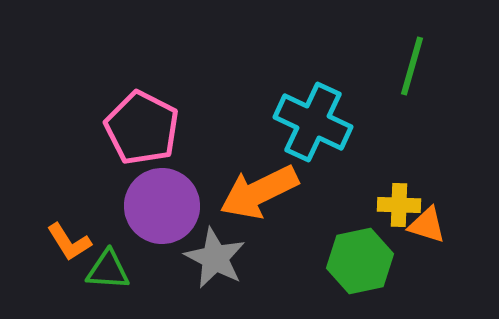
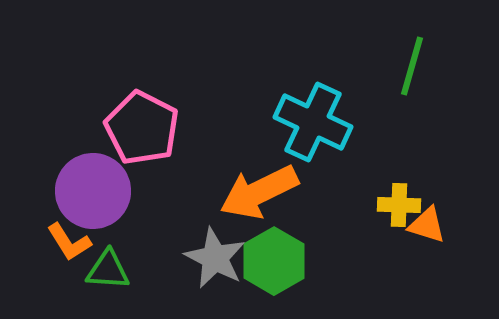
purple circle: moved 69 px left, 15 px up
green hexagon: moved 86 px left; rotated 18 degrees counterclockwise
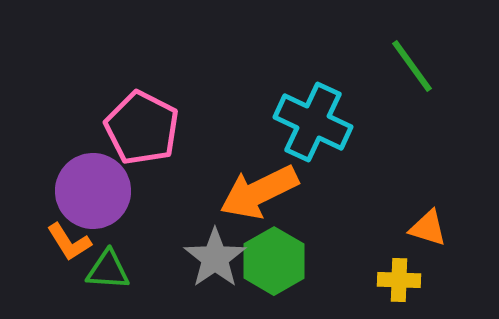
green line: rotated 52 degrees counterclockwise
yellow cross: moved 75 px down
orange triangle: moved 1 px right, 3 px down
gray star: rotated 10 degrees clockwise
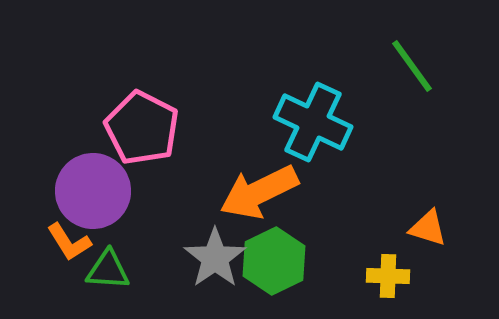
green hexagon: rotated 4 degrees clockwise
yellow cross: moved 11 px left, 4 px up
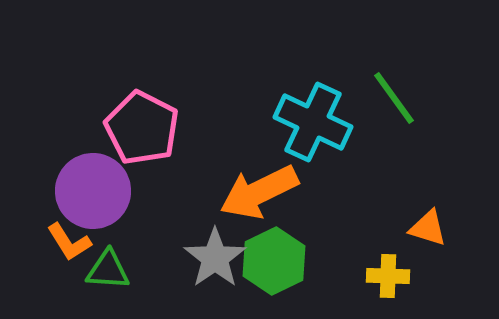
green line: moved 18 px left, 32 px down
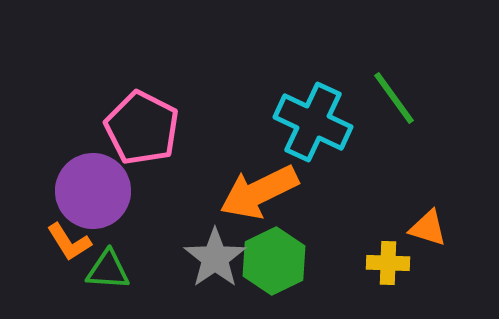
yellow cross: moved 13 px up
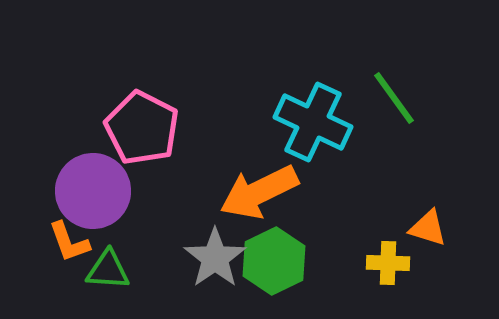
orange L-shape: rotated 12 degrees clockwise
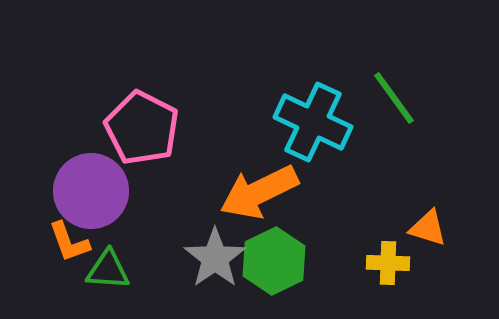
purple circle: moved 2 px left
